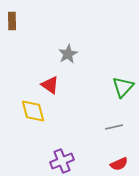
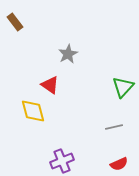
brown rectangle: moved 3 px right, 1 px down; rotated 36 degrees counterclockwise
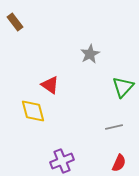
gray star: moved 22 px right
red semicircle: moved 1 px up; rotated 42 degrees counterclockwise
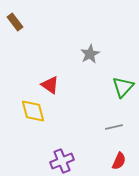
red semicircle: moved 2 px up
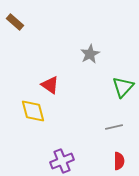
brown rectangle: rotated 12 degrees counterclockwise
red semicircle: rotated 24 degrees counterclockwise
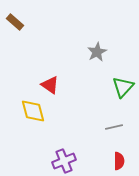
gray star: moved 7 px right, 2 px up
purple cross: moved 2 px right
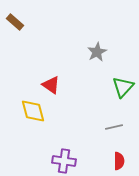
red triangle: moved 1 px right
purple cross: rotated 30 degrees clockwise
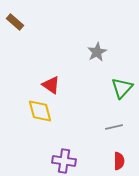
green triangle: moved 1 px left, 1 px down
yellow diamond: moved 7 px right
